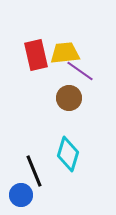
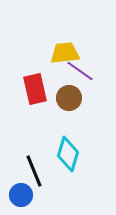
red rectangle: moved 1 px left, 34 px down
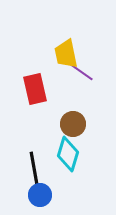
yellow trapezoid: moved 1 px right, 1 px down; rotated 96 degrees counterclockwise
brown circle: moved 4 px right, 26 px down
black line: moved 3 px up; rotated 12 degrees clockwise
blue circle: moved 19 px right
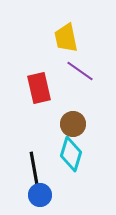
yellow trapezoid: moved 16 px up
red rectangle: moved 4 px right, 1 px up
cyan diamond: moved 3 px right
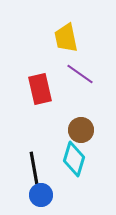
purple line: moved 3 px down
red rectangle: moved 1 px right, 1 px down
brown circle: moved 8 px right, 6 px down
cyan diamond: moved 3 px right, 5 px down
blue circle: moved 1 px right
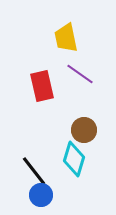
red rectangle: moved 2 px right, 3 px up
brown circle: moved 3 px right
black line: moved 3 px down; rotated 28 degrees counterclockwise
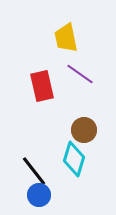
blue circle: moved 2 px left
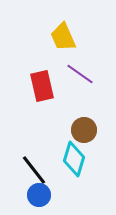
yellow trapezoid: moved 3 px left, 1 px up; rotated 12 degrees counterclockwise
black line: moved 1 px up
